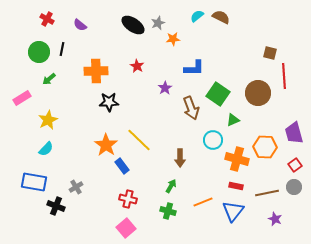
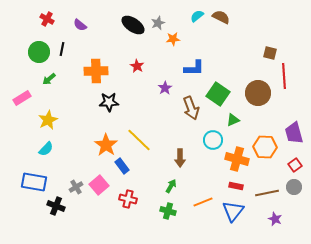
pink square at (126, 228): moved 27 px left, 43 px up
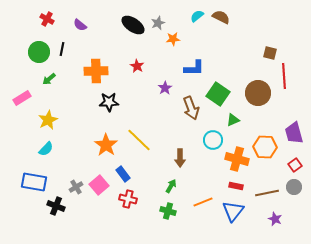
blue rectangle at (122, 166): moved 1 px right, 8 px down
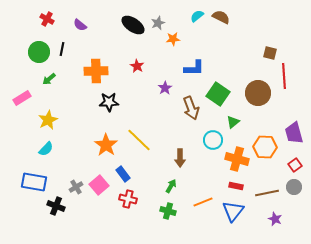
green triangle at (233, 120): moved 2 px down; rotated 16 degrees counterclockwise
